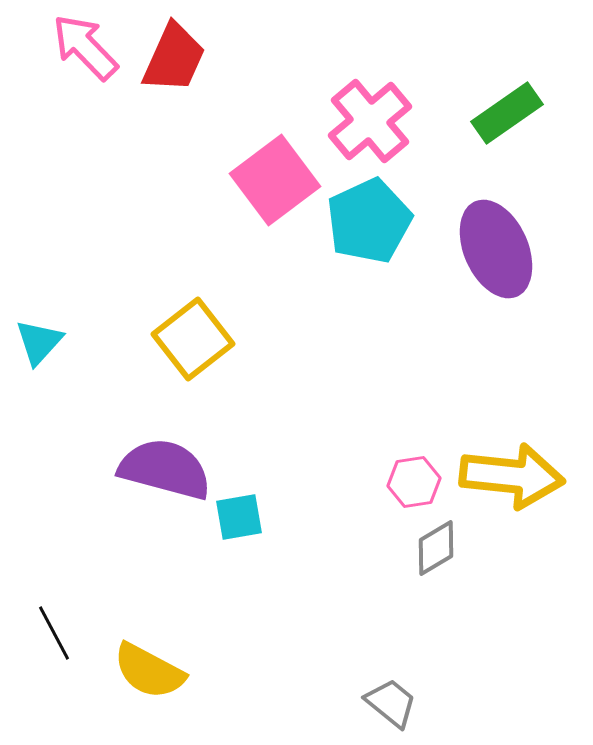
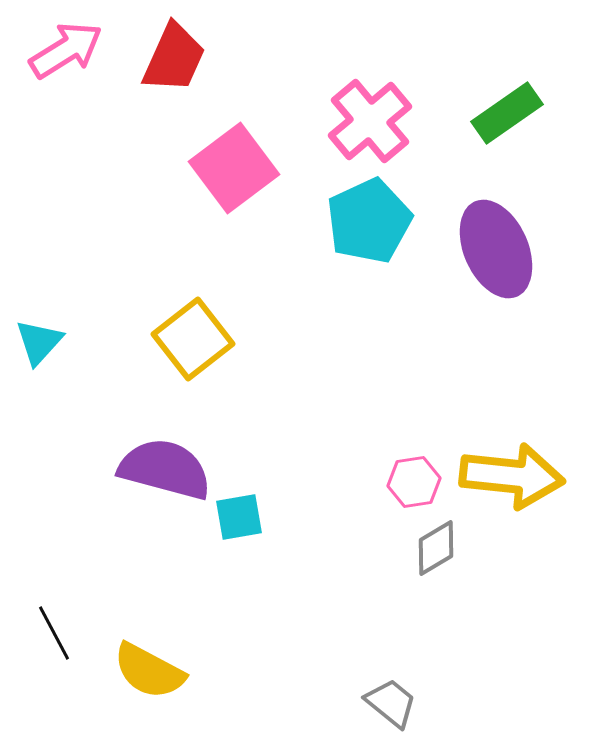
pink arrow: moved 19 px left, 3 px down; rotated 102 degrees clockwise
pink square: moved 41 px left, 12 px up
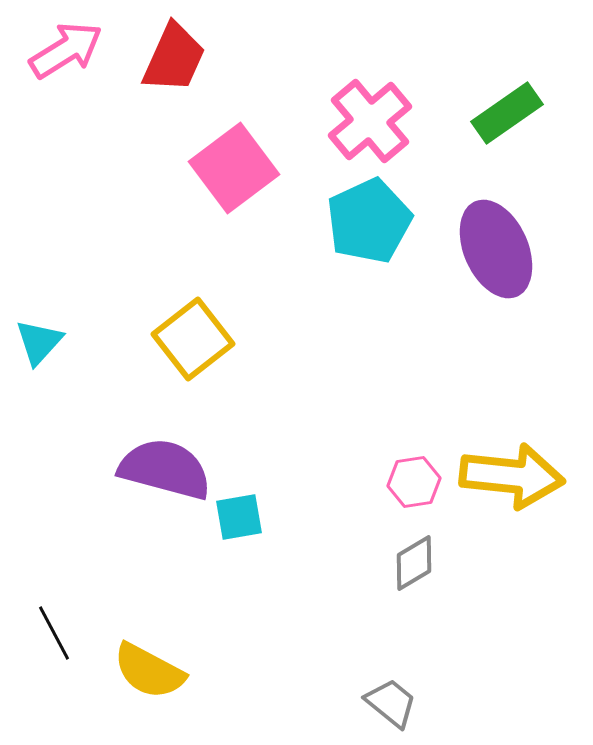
gray diamond: moved 22 px left, 15 px down
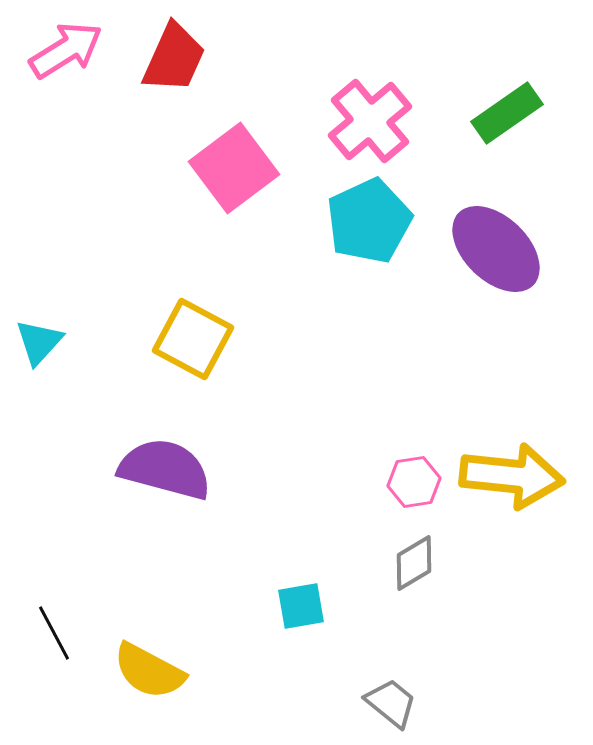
purple ellipse: rotated 22 degrees counterclockwise
yellow square: rotated 24 degrees counterclockwise
cyan square: moved 62 px right, 89 px down
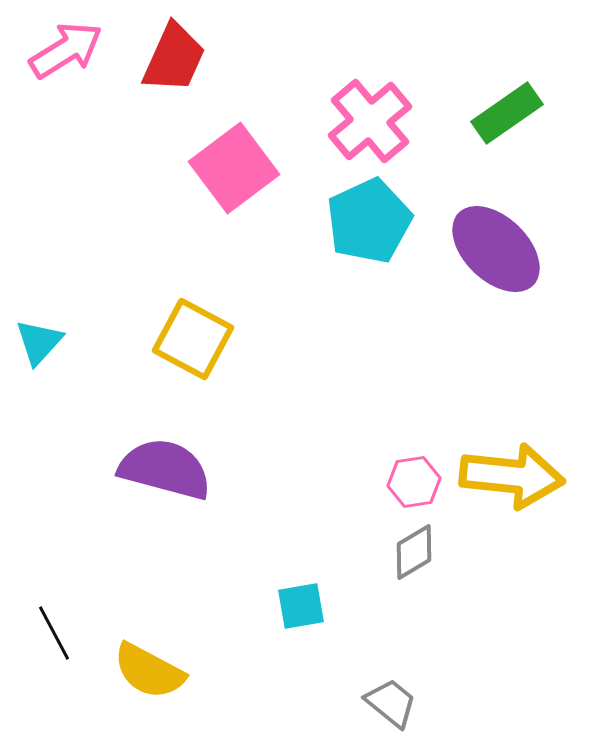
gray diamond: moved 11 px up
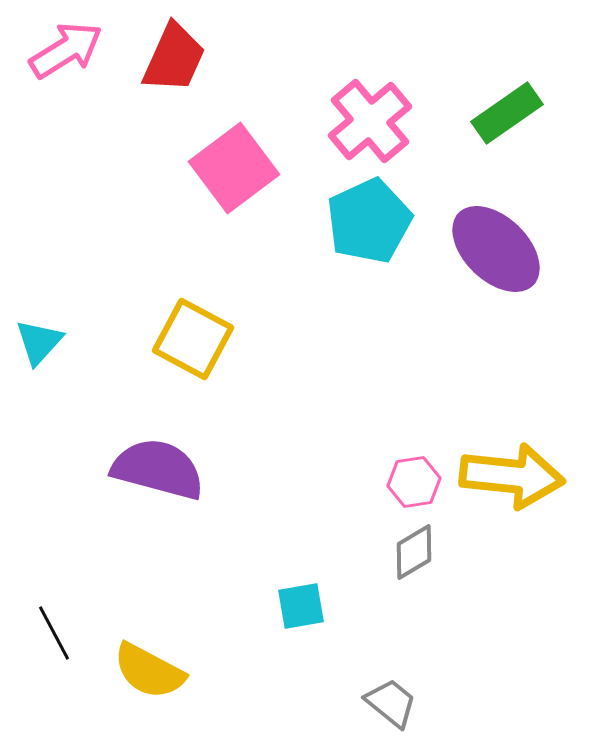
purple semicircle: moved 7 px left
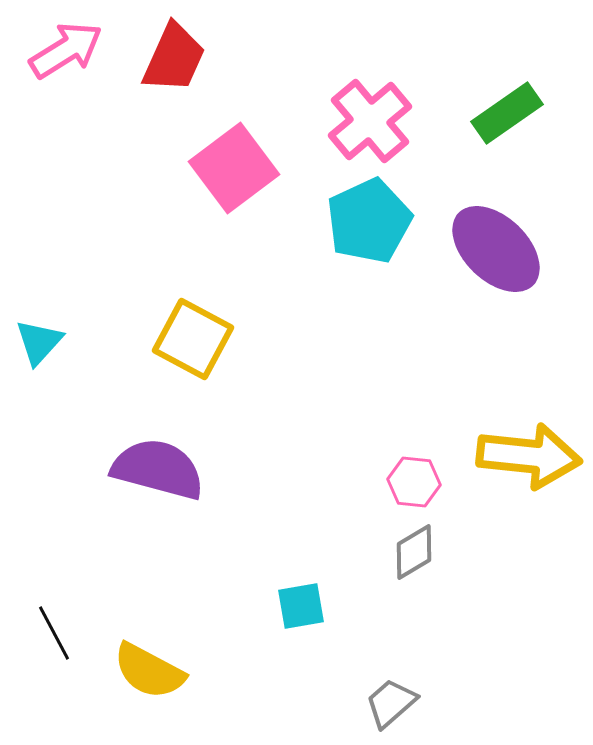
yellow arrow: moved 17 px right, 20 px up
pink hexagon: rotated 15 degrees clockwise
gray trapezoid: rotated 80 degrees counterclockwise
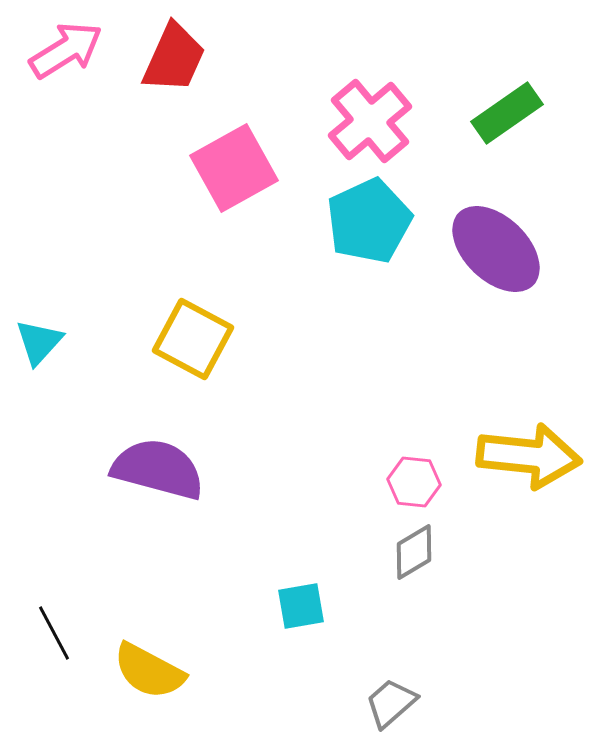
pink square: rotated 8 degrees clockwise
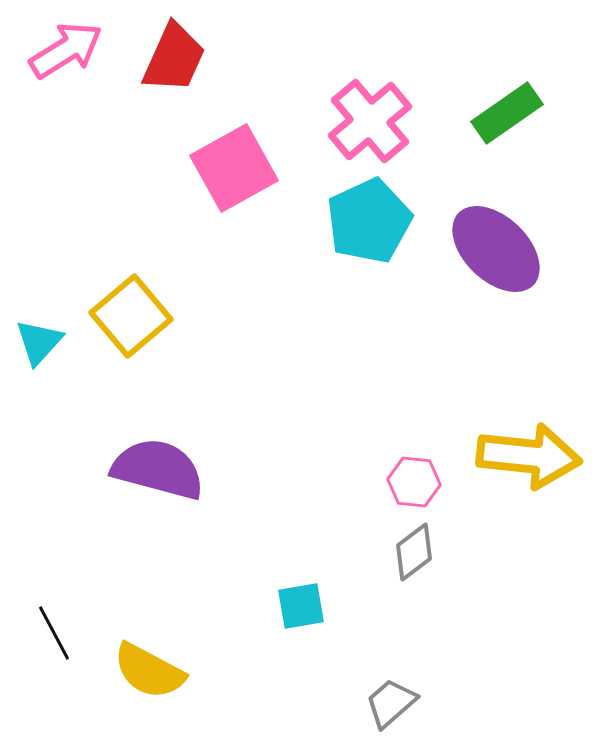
yellow square: moved 62 px left, 23 px up; rotated 22 degrees clockwise
gray diamond: rotated 6 degrees counterclockwise
